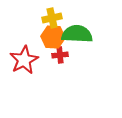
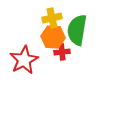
green semicircle: moved 4 px up; rotated 84 degrees counterclockwise
red cross: moved 2 px right, 3 px up
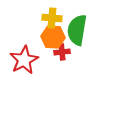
yellow cross: rotated 18 degrees clockwise
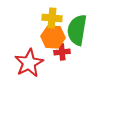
red star: moved 5 px right, 3 px down
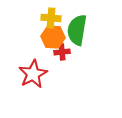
yellow cross: moved 1 px left
red star: moved 4 px right, 11 px down
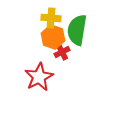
orange hexagon: rotated 15 degrees clockwise
red cross: rotated 21 degrees counterclockwise
red star: moved 6 px right, 3 px down
